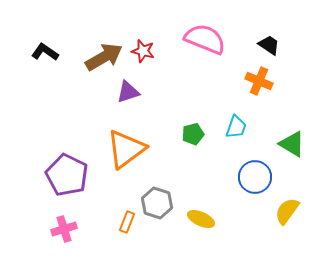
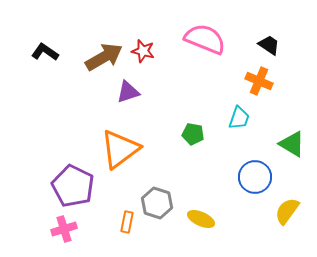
cyan trapezoid: moved 3 px right, 9 px up
green pentagon: rotated 25 degrees clockwise
orange triangle: moved 6 px left
purple pentagon: moved 6 px right, 11 px down
orange rectangle: rotated 10 degrees counterclockwise
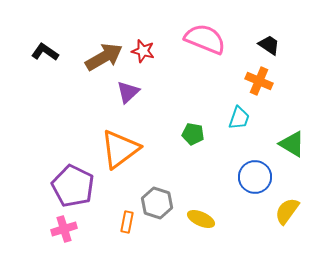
purple triangle: rotated 25 degrees counterclockwise
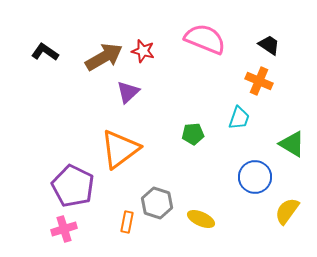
green pentagon: rotated 15 degrees counterclockwise
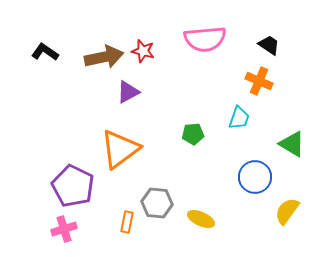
pink semicircle: rotated 153 degrees clockwise
brown arrow: rotated 18 degrees clockwise
purple triangle: rotated 15 degrees clockwise
gray hexagon: rotated 12 degrees counterclockwise
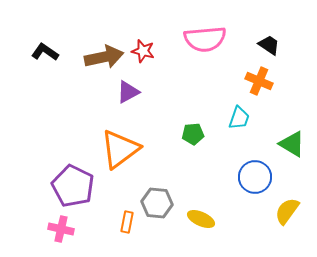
pink cross: moved 3 px left; rotated 30 degrees clockwise
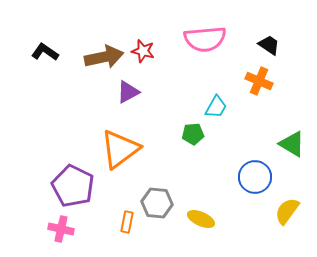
cyan trapezoid: moved 23 px left, 11 px up; rotated 10 degrees clockwise
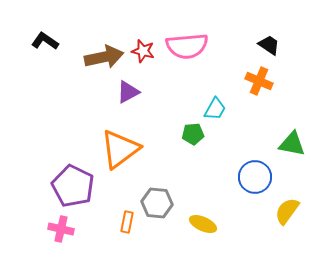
pink semicircle: moved 18 px left, 7 px down
black L-shape: moved 11 px up
cyan trapezoid: moved 1 px left, 2 px down
green triangle: rotated 20 degrees counterclockwise
yellow ellipse: moved 2 px right, 5 px down
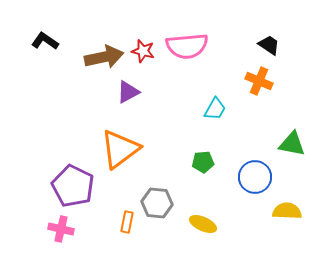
green pentagon: moved 10 px right, 28 px down
yellow semicircle: rotated 56 degrees clockwise
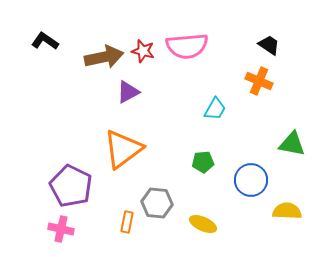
orange triangle: moved 3 px right
blue circle: moved 4 px left, 3 px down
purple pentagon: moved 2 px left
